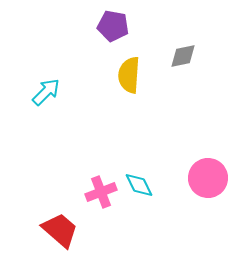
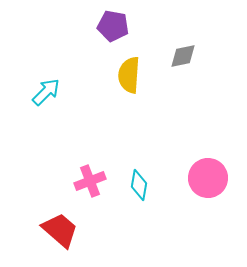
cyan diamond: rotated 36 degrees clockwise
pink cross: moved 11 px left, 11 px up
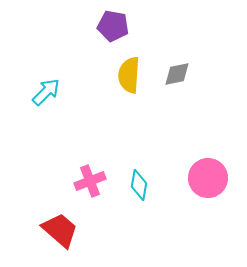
gray diamond: moved 6 px left, 18 px down
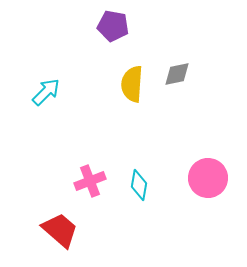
yellow semicircle: moved 3 px right, 9 px down
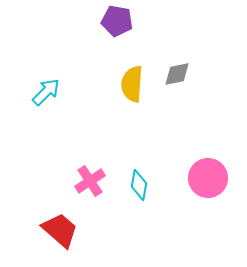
purple pentagon: moved 4 px right, 5 px up
pink cross: rotated 12 degrees counterclockwise
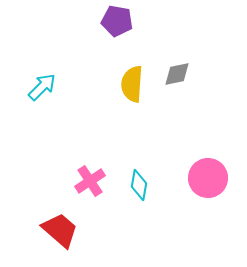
cyan arrow: moved 4 px left, 5 px up
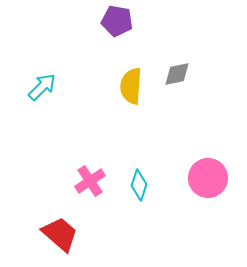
yellow semicircle: moved 1 px left, 2 px down
cyan diamond: rotated 8 degrees clockwise
red trapezoid: moved 4 px down
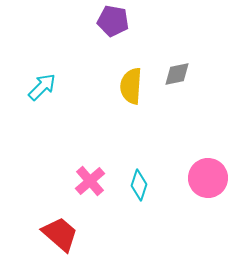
purple pentagon: moved 4 px left
pink cross: rotated 8 degrees counterclockwise
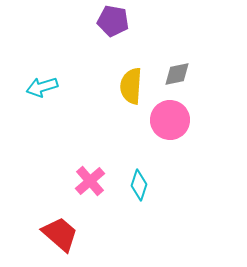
cyan arrow: rotated 152 degrees counterclockwise
pink circle: moved 38 px left, 58 px up
